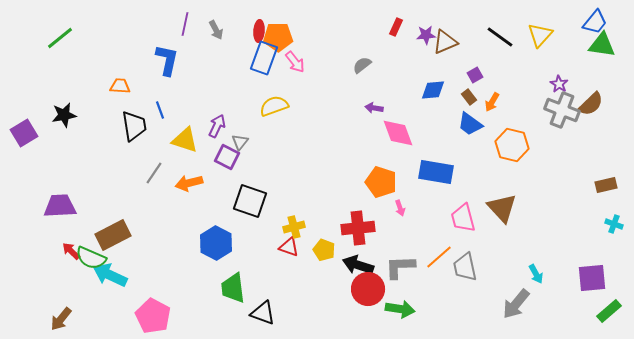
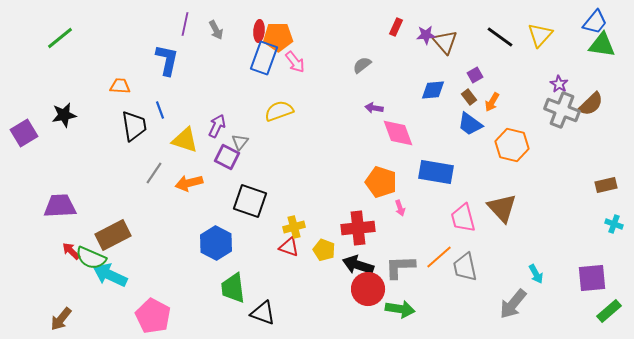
brown triangle at (445, 42): rotated 48 degrees counterclockwise
yellow semicircle at (274, 106): moved 5 px right, 5 px down
gray arrow at (516, 304): moved 3 px left
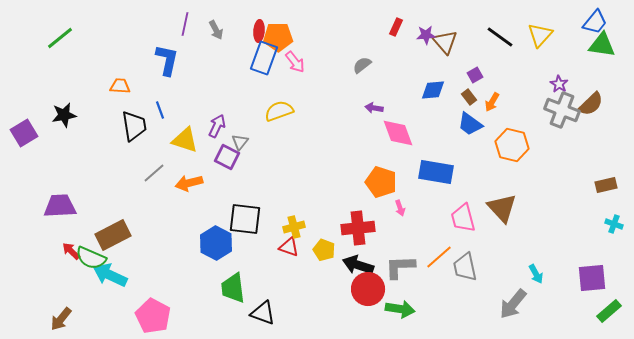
gray line at (154, 173): rotated 15 degrees clockwise
black square at (250, 201): moved 5 px left, 18 px down; rotated 12 degrees counterclockwise
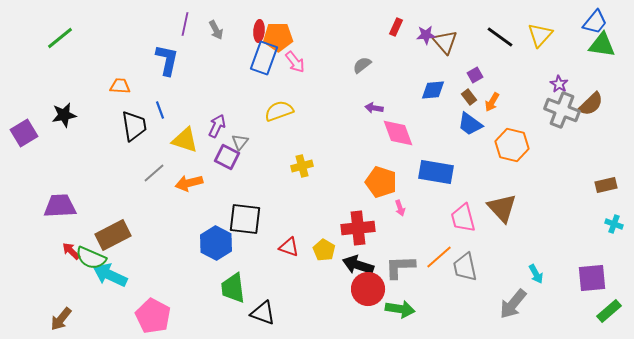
yellow cross at (294, 227): moved 8 px right, 61 px up
yellow pentagon at (324, 250): rotated 10 degrees clockwise
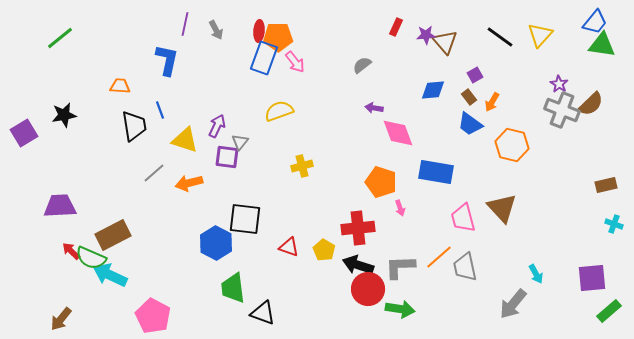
purple square at (227, 157): rotated 20 degrees counterclockwise
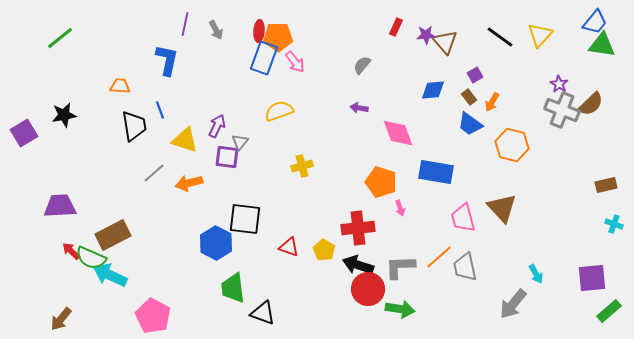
gray semicircle at (362, 65): rotated 12 degrees counterclockwise
purple arrow at (374, 108): moved 15 px left
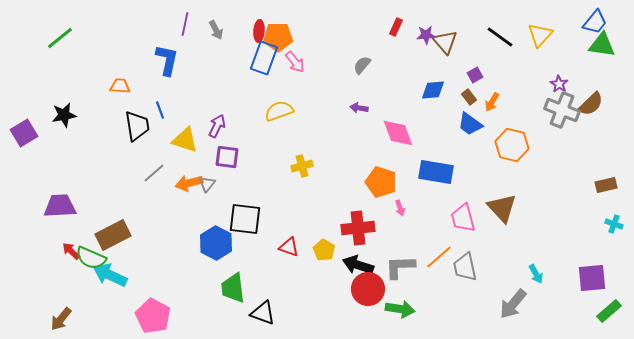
black trapezoid at (134, 126): moved 3 px right
gray triangle at (240, 142): moved 33 px left, 42 px down
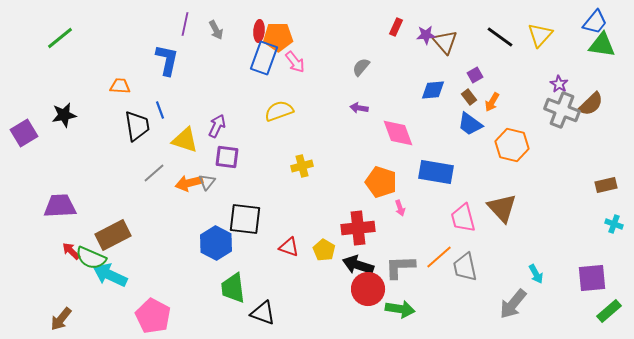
gray semicircle at (362, 65): moved 1 px left, 2 px down
gray triangle at (207, 184): moved 2 px up
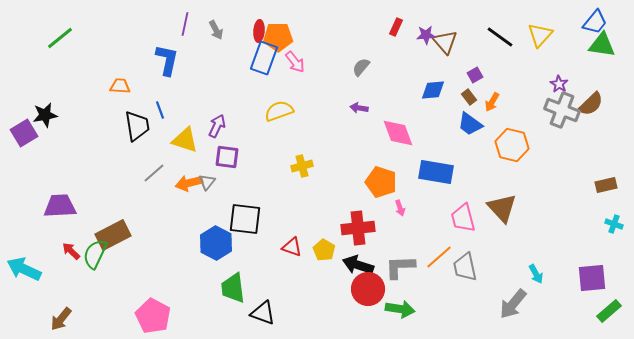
black star at (64, 115): moved 19 px left
red triangle at (289, 247): moved 3 px right
green semicircle at (91, 258): moved 4 px right, 4 px up; rotated 92 degrees clockwise
cyan arrow at (110, 275): moved 86 px left, 6 px up
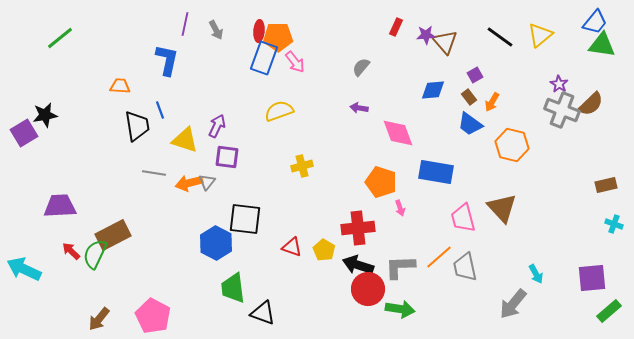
yellow triangle at (540, 35): rotated 8 degrees clockwise
gray line at (154, 173): rotated 50 degrees clockwise
brown arrow at (61, 319): moved 38 px right
